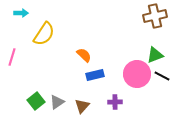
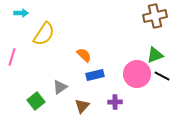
gray triangle: moved 3 px right, 15 px up
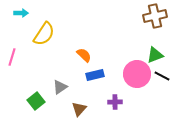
brown triangle: moved 3 px left, 3 px down
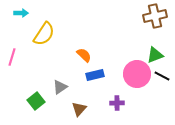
purple cross: moved 2 px right, 1 px down
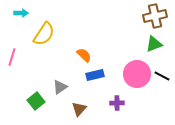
green triangle: moved 1 px left, 11 px up
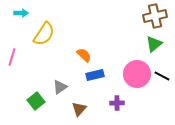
green triangle: rotated 18 degrees counterclockwise
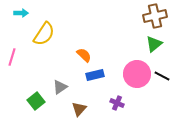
purple cross: rotated 24 degrees clockwise
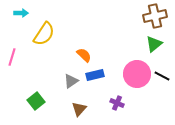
gray triangle: moved 11 px right, 6 px up
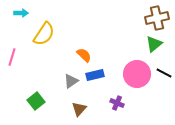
brown cross: moved 2 px right, 2 px down
black line: moved 2 px right, 3 px up
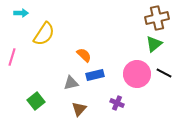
gray triangle: moved 2 px down; rotated 21 degrees clockwise
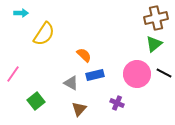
brown cross: moved 1 px left
pink line: moved 1 px right, 17 px down; rotated 18 degrees clockwise
gray triangle: rotated 42 degrees clockwise
